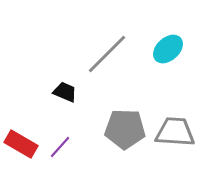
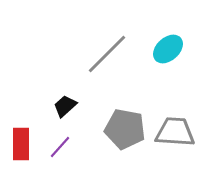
black trapezoid: moved 14 px down; rotated 65 degrees counterclockwise
gray pentagon: rotated 9 degrees clockwise
red rectangle: rotated 60 degrees clockwise
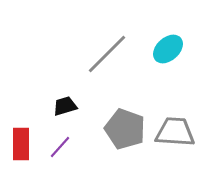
black trapezoid: rotated 25 degrees clockwise
gray pentagon: rotated 9 degrees clockwise
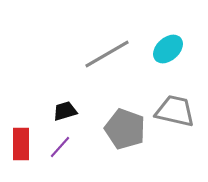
gray line: rotated 15 degrees clockwise
black trapezoid: moved 5 px down
gray trapezoid: moved 21 px up; rotated 9 degrees clockwise
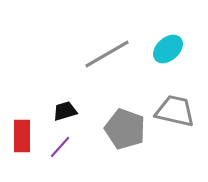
red rectangle: moved 1 px right, 8 px up
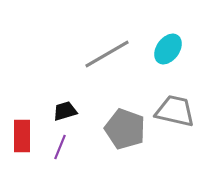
cyan ellipse: rotated 12 degrees counterclockwise
purple line: rotated 20 degrees counterclockwise
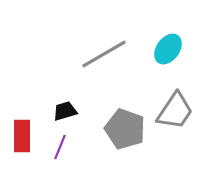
gray line: moved 3 px left
gray trapezoid: rotated 111 degrees clockwise
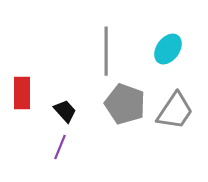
gray line: moved 2 px right, 3 px up; rotated 60 degrees counterclockwise
black trapezoid: rotated 65 degrees clockwise
gray pentagon: moved 25 px up
red rectangle: moved 43 px up
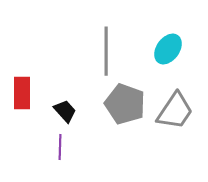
purple line: rotated 20 degrees counterclockwise
